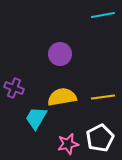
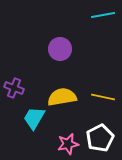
purple circle: moved 5 px up
yellow line: rotated 20 degrees clockwise
cyan trapezoid: moved 2 px left
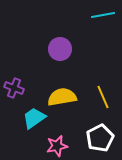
yellow line: rotated 55 degrees clockwise
cyan trapezoid: rotated 25 degrees clockwise
pink star: moved 11 px left, 2 px down
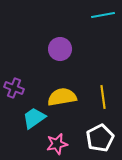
yellow line: rotated 15 degrees clockwise
pink star: moved 2 px up
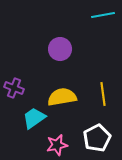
yellow line: moved 3 px up
white pentagon: moved 3 px left
pink star: moved 1 px down
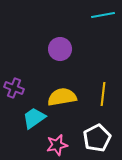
yellow line: rotated 15 degrees clockwise
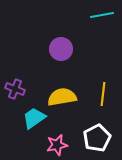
cyan line: moved 1 px left
purple circle: moved 1 px right
purple cross: moved 1 px right, 1 px down
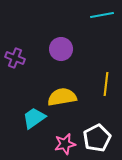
purple cross: moved 31 px up
yellow line: moved 3 px right, 10 px up
pink star: moved 8 px right, 1 px up
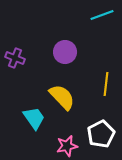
cyan line: rotated 10 degrees counterclockwise
purple circle: moved 4 px right, 3 px down
yellow semicircle: rotated 56 degrees clockwise
cyan trapezoid: rotated 90 degrees clockwise
white pentagon: moved 4 px right, 4 px up
pink star: moved 2 px right, 2 px down
